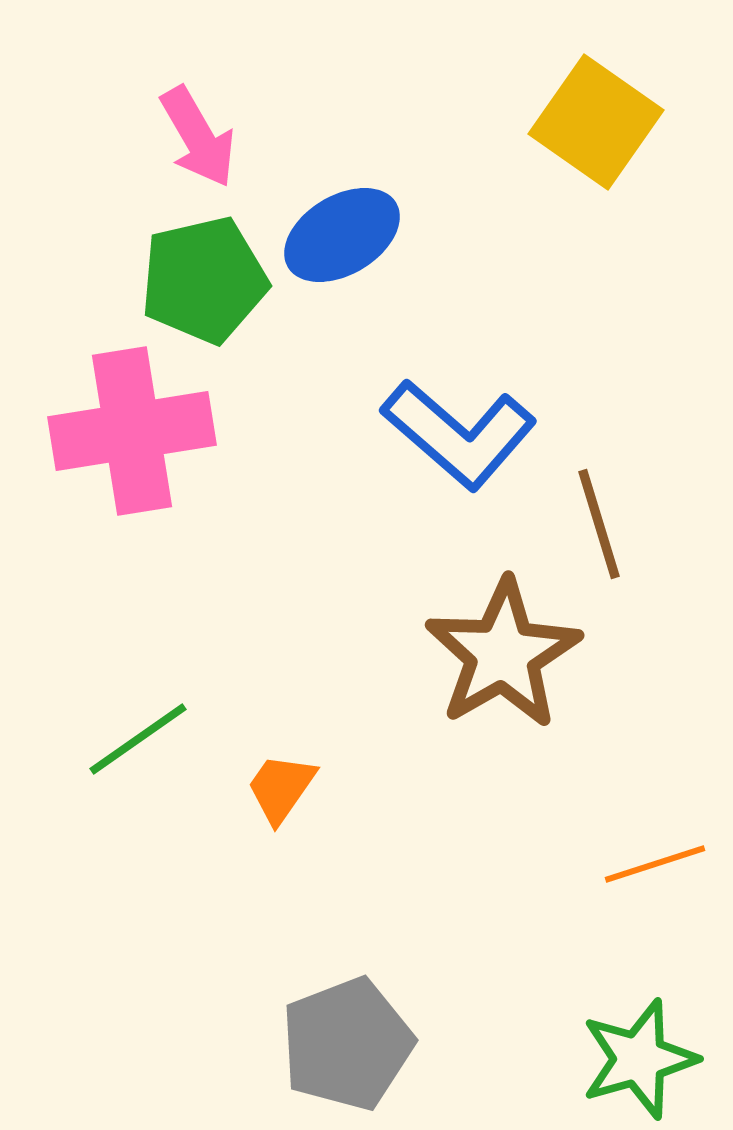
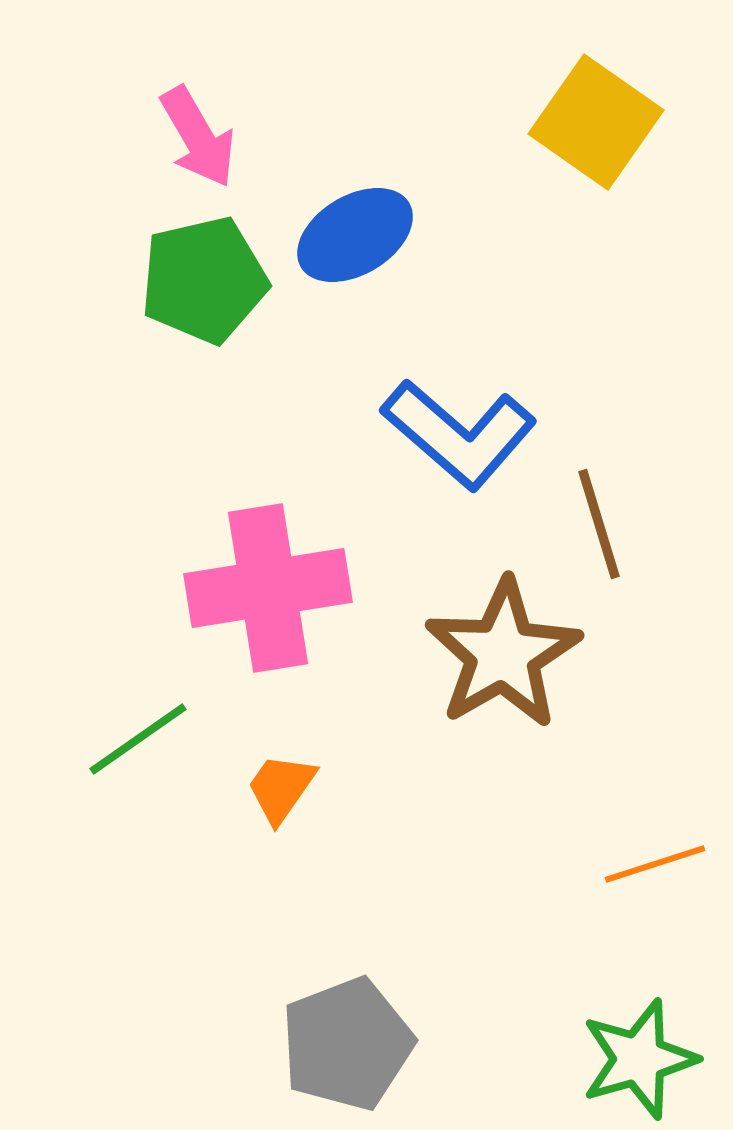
blue ellipse: moved 13 px right
pink cross: moved 136 px right, 157 px down
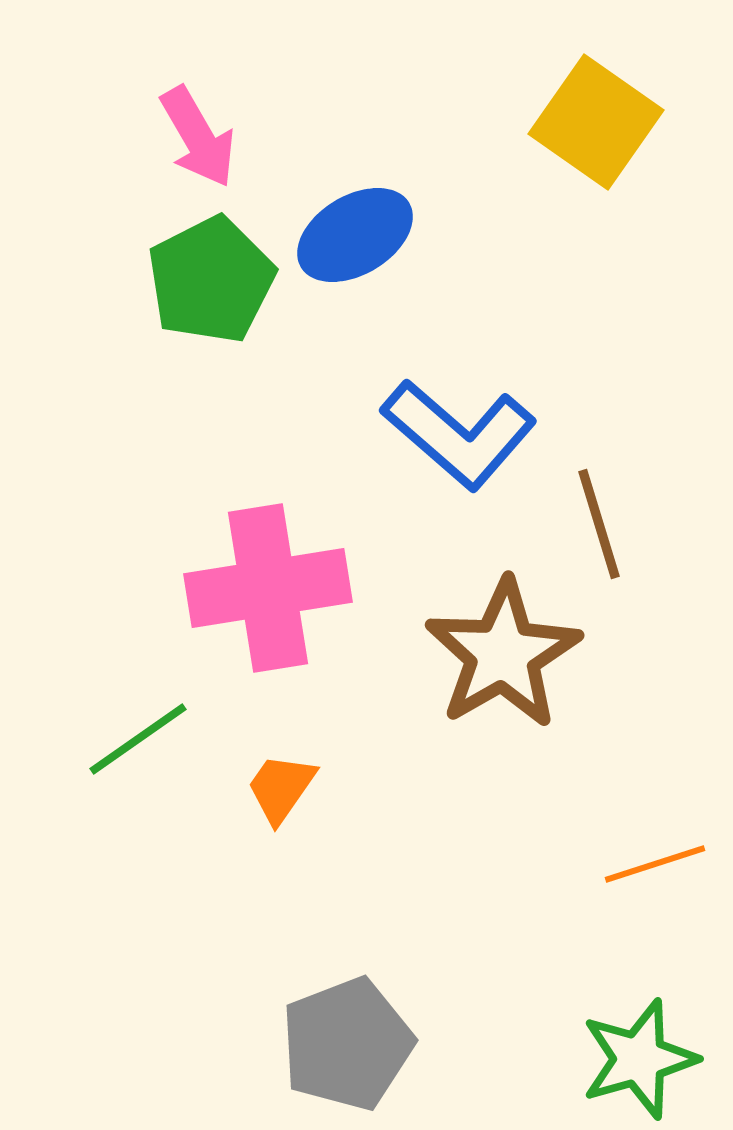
green pentagon: moved 7 px right; rotated 14 degrees counterclockwise
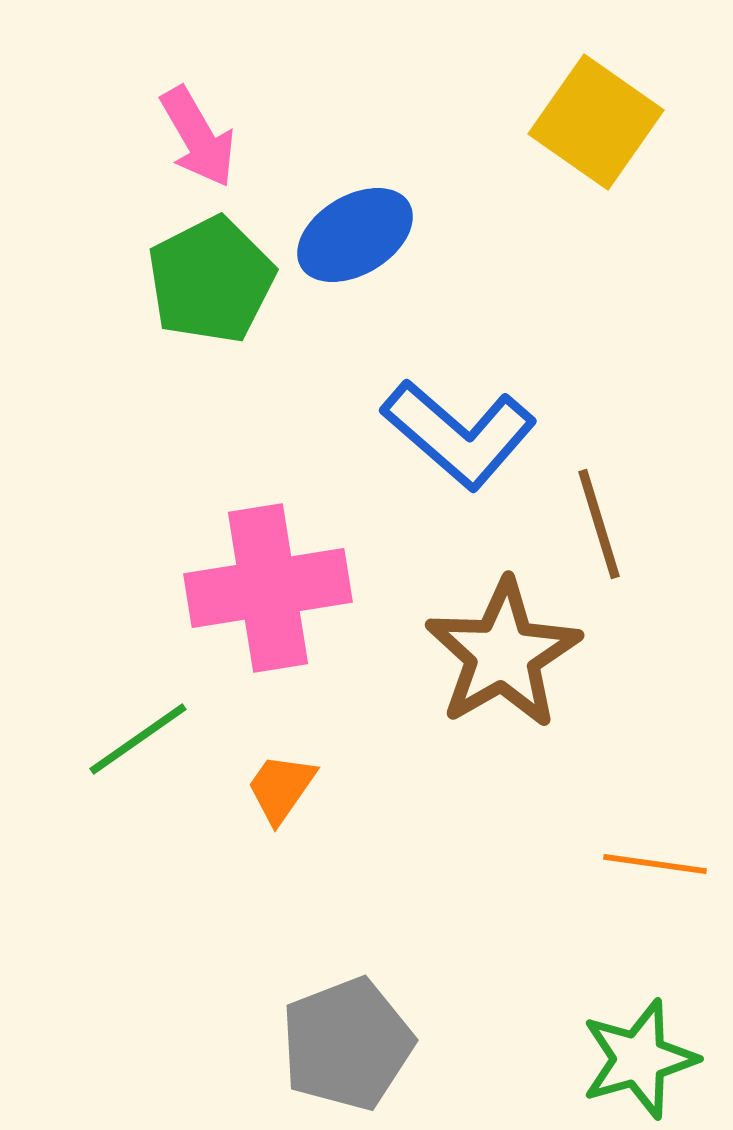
orange line: rotated 26 degrees clockwise
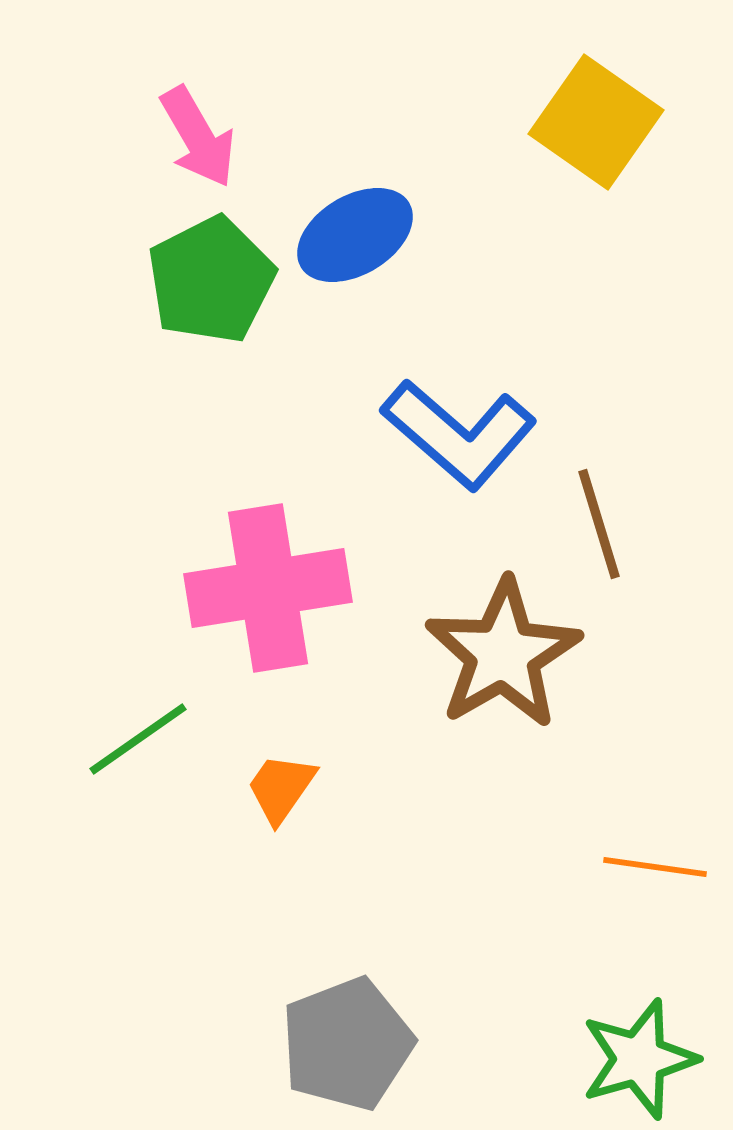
orange line: moved 3 px down
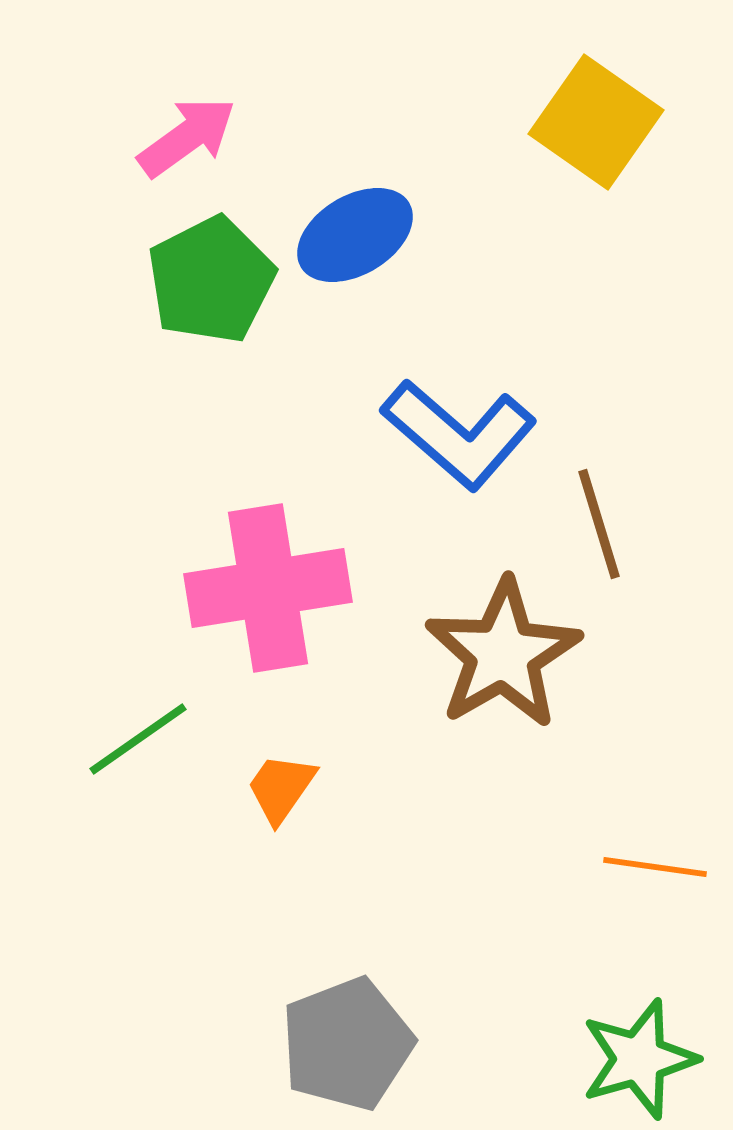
pink arrow: moved 11 px left; rotated 96 degrees counterclockwise
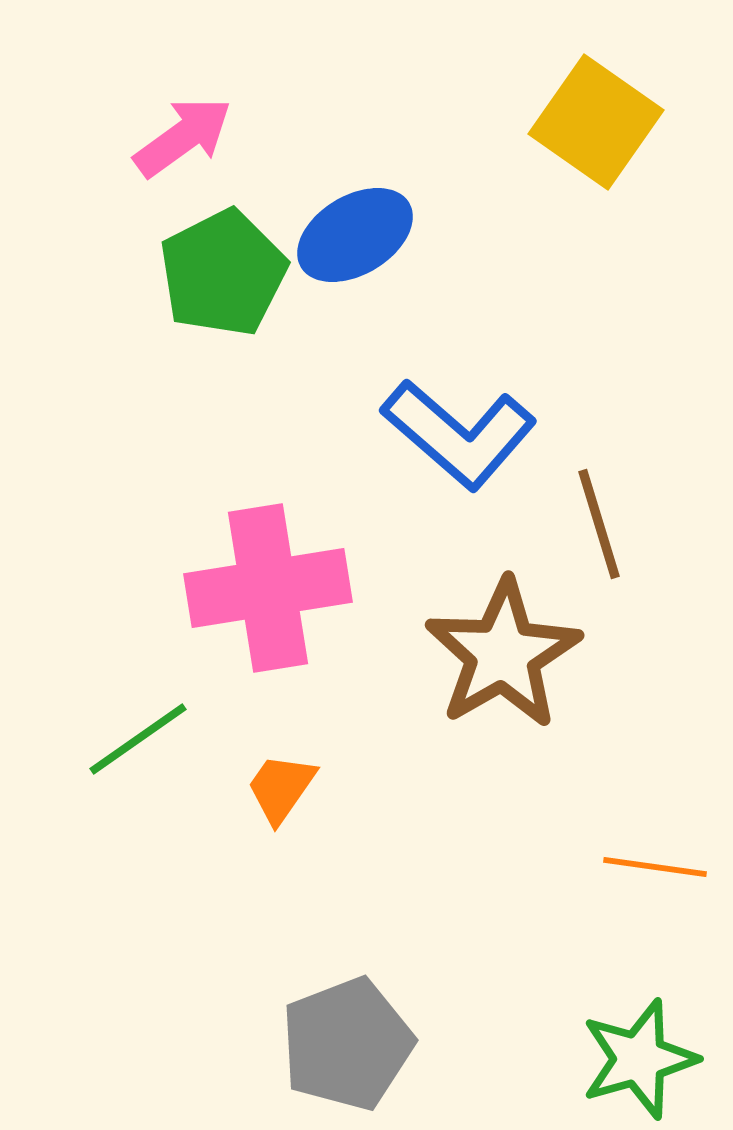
pink arrow: moved 4 px left
green pentagon: moved 12 px right, 7 px up
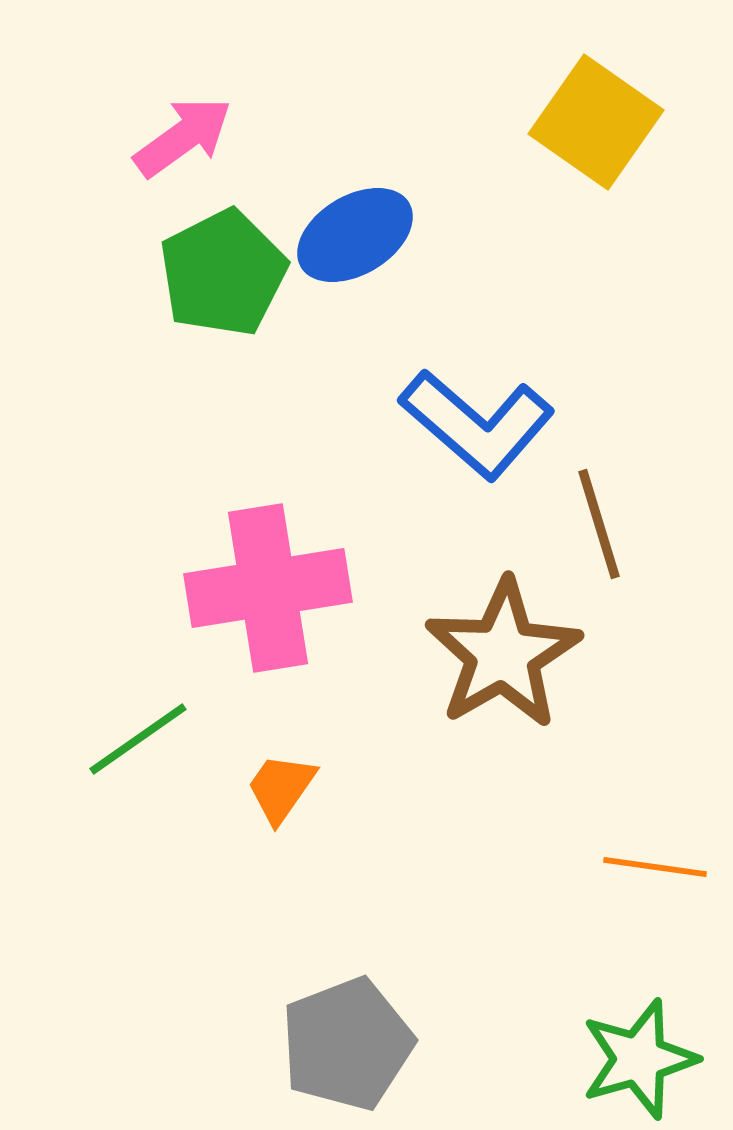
blue L-shape: moved 18 px right, 10 px up
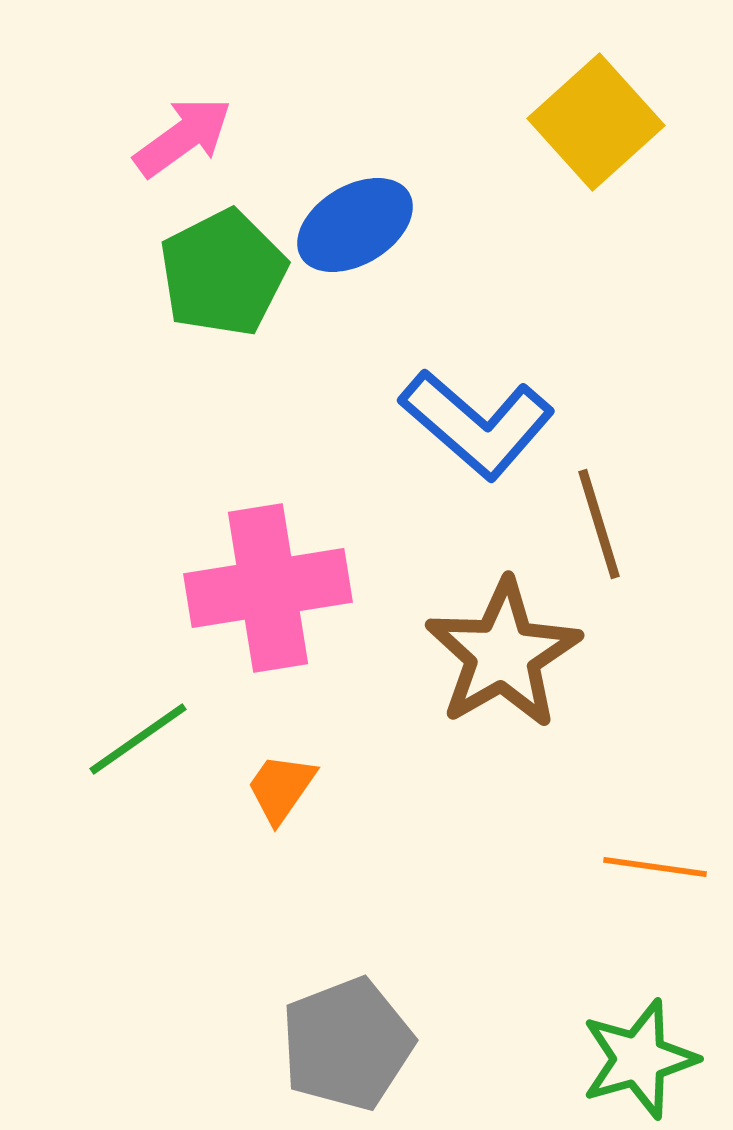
yellow square: rotated 13 degrees clockwise
blue ellipse: moved 10 px up
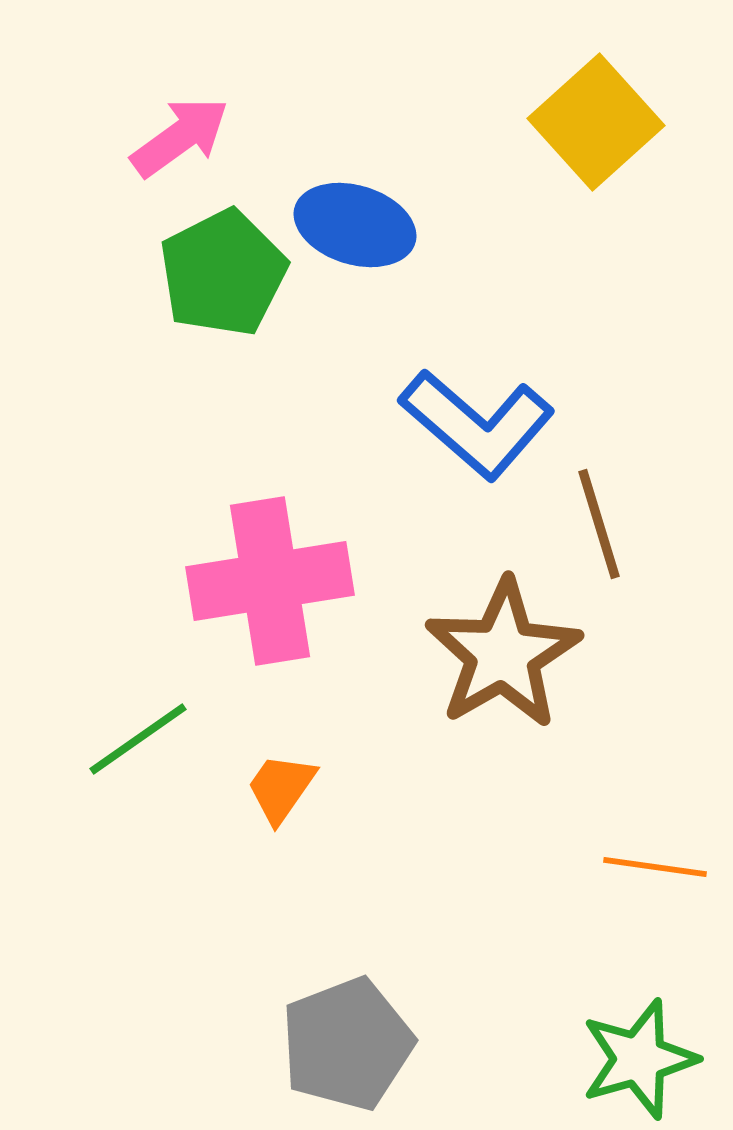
pink arrow: moved 3 px left
blue ellipse: rotated 48 degrees clockwise
pink cross: moved 2 px right, 7 px up
